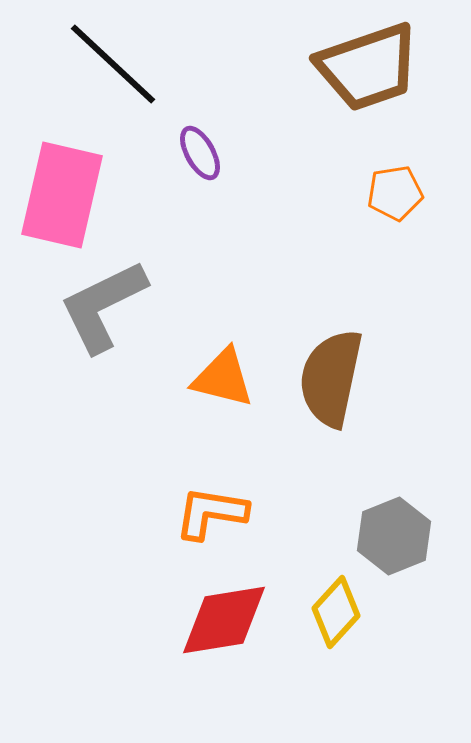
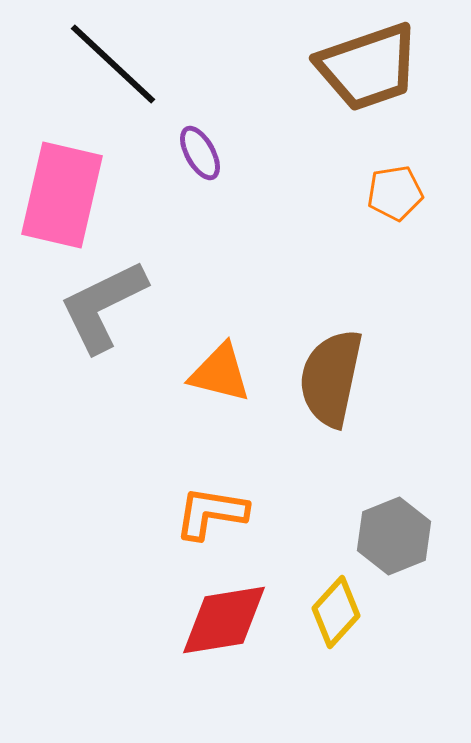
orange triangle: moved 3 px left, 5 px up
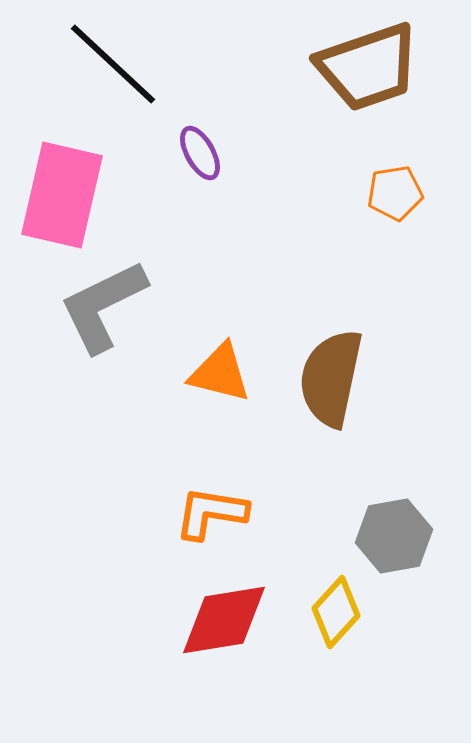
gray hexagon: rotated 12 degrees clockwise
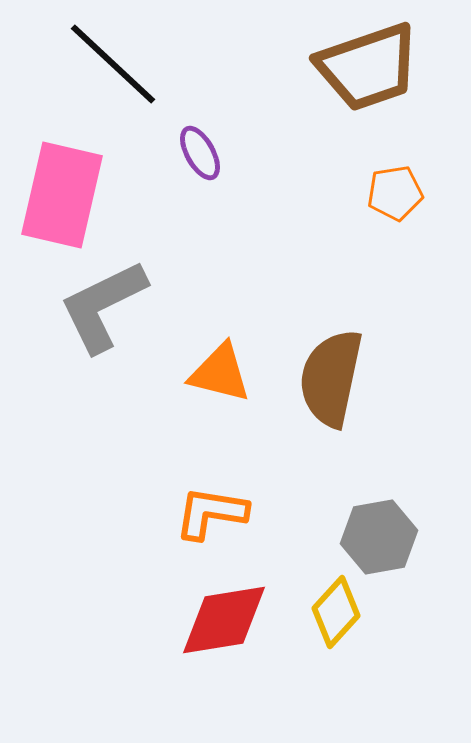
gray hexagon: moved 15 px left, 1 px down
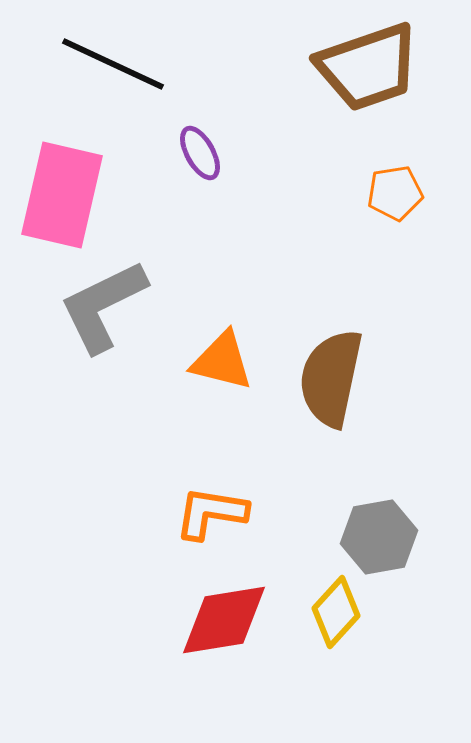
black line: rotated 18 degrees counterclockwise
orange triangle: moved 2 px right, 12 px up
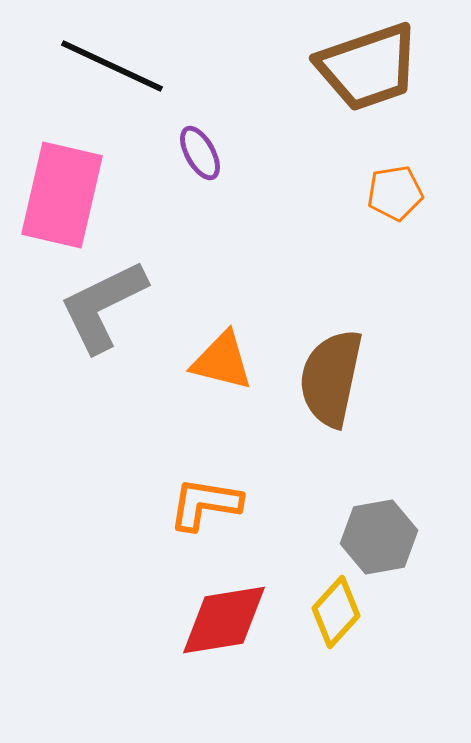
black line: moved 1 px left, 2 px down
orange L-shape: moved 6 px left, 9 px up
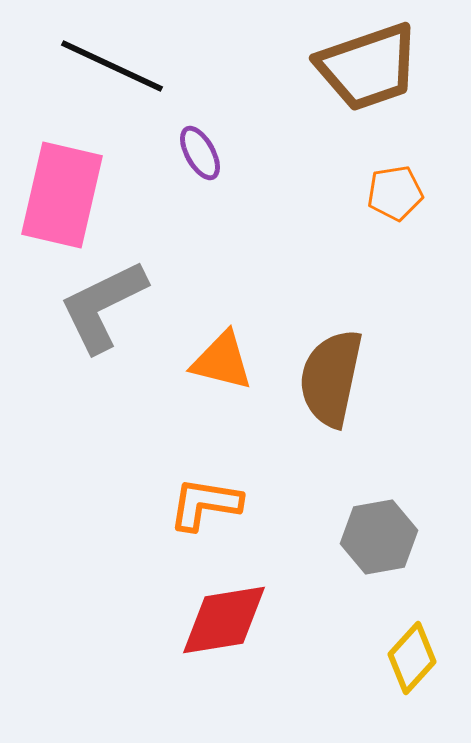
yellow diamond: moved 76 px right, 46 px down
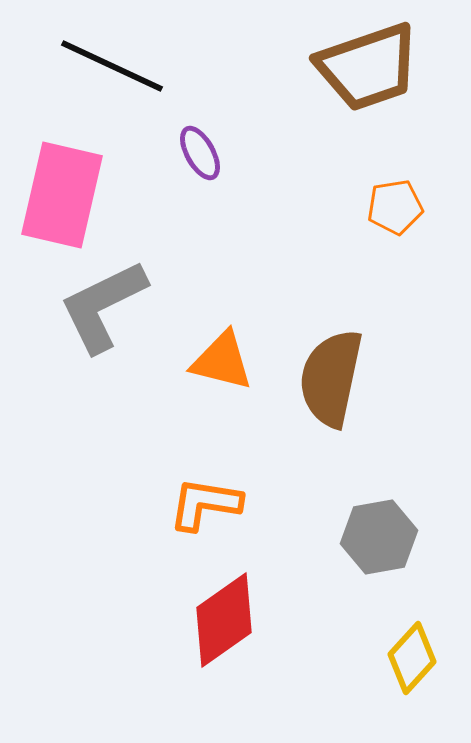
orange pentagon: moved 14 px down
red diamond: rotated 26 degrees counterclockwise
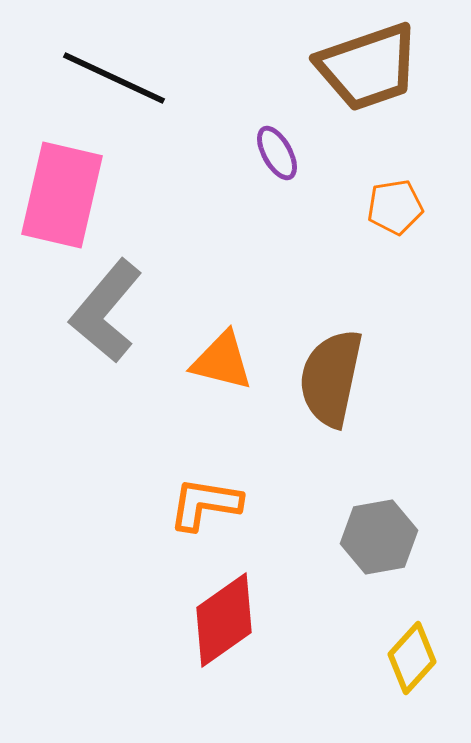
black line: moved 2 px right, 12 px down
purple ellipse: moved 77 px right
gray L-shape: moved 3 px right, 5 px down; rotated 24 degrees counterclockwise
